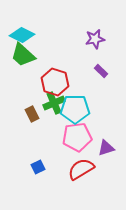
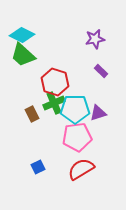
purple triangle: moved 8 px left, 35 px up
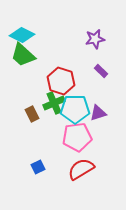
red hexagon: moved 6 px right, 1 px up
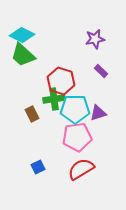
green cross: moved 4 px up; rotated 15 degrees clockwise
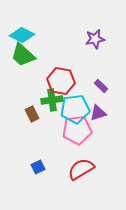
purple rectangle: moved 15 px down
red hexagon: rotated 8 degrees counterclockwise
green cross: moved 2 px left, 1 px down
cyan pentagon: rotated 8 degrees counterclockwise
pink pentagon: moved 7 px up
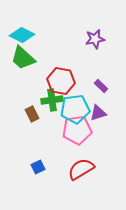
green trapezoid: moved 3 px down
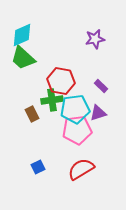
cyan diamond: rotated 50 degrees counterclockwise
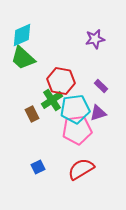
green cross: rotated 25 degrees counterclockwise
